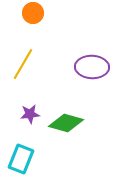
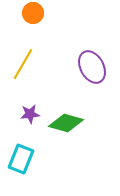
purple ellipse: rotated 60 degrees clockwise
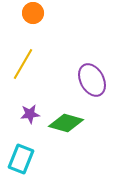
purple ellipse: moved 13 px down
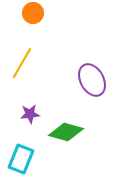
yellow line: moved 1 px left, 1 px up
green diamond: moved 9 px down
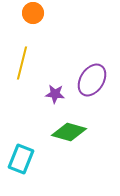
yellow line: rotated 16 degrees counterclockwise
purple ellipse: rotated 60 degrees clockwise
purple star: moved 25 px right, 20 px up; rotated 12 degrees clockwise
green diamond: moved 3 px right
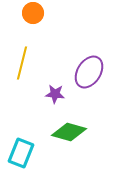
purple ellipse: moved 3 px left, 8 px up
cyan rectangle: moved 6 px up
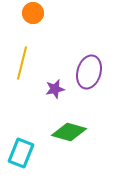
purple ellipse: rotated 16 degrees counterclockwise
purple star: moved 5 px up; rotated 18 degrees counterclockwise
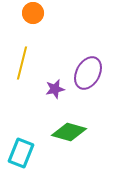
purple ellipse: moved 1 px left, 1 px down; rotated 12 degrees clockwise
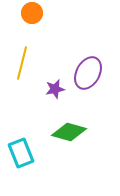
orange circle: moved 1 px left
cyan rectangle: rotated 44 degrees counterclockwise
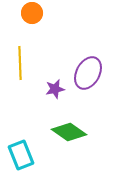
yellow line: moved 2 px left; rotated 16 degrees counterclockwise
green diamond: rotated 20 degrees clockwise
cyan rectangle: moved 2 px down
